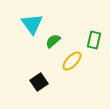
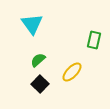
green semicircle: moved 15 px left, 19 px down
yellow ellipse: moved 11 px down
black square: moved 1 px right, 2 px down; rotated 12 degrees counterclockwise
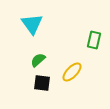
black square: moved 2 px right, 1 px up; rotated 36 degrees counterclockwise
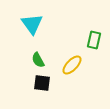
green semicircle: rotated 77 degrees counterclockwise
yellow ellipse: moved 7 px up
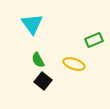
green rectangle: rotated 54 degrees clockwise
yellow ellipse: moved 2 px right, 1 px up; rotated 65 degrees clockwise
black square: moved 1 px right, 2 px up; rotated 30 degrees clockwise
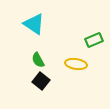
cyan triangle: moved 2 px right; rotated 20 degrees counterclockwise
yellow ellipse: moved 2 px right; rotated 10 degrees counterclockwise
black square: moved 2 px left
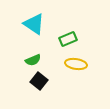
green rectangle: moved 26 px left, 1 px up
green semicircle: moved 5 px left; rotated 84 degrees counterclockwise
black square: moved 2 px left
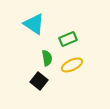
green semicircle: moved 14 px right, 2 px up; rotated 77 degrees counterclockwise
yellow ellipse: moved 4 px left, 1 px down; rotated 35 degrees counterclockwise
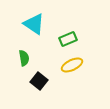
green semicircle: moved 23 px left
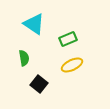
black square: moved 3 px down
